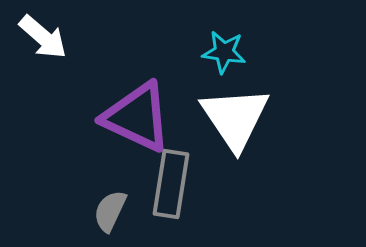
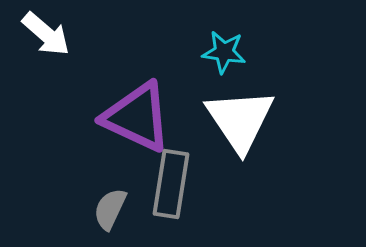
white arrow: moved 3 px right, 3 px up
white triangle: moved 5 px right, 2 px down
gray semicircle: moved 2 px up
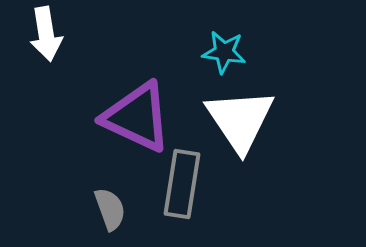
white arrow: rotated 40 degrees clockwise
gray rectangle: moved 11 px right
gray semicircle: rotated 135 degrees clockwise
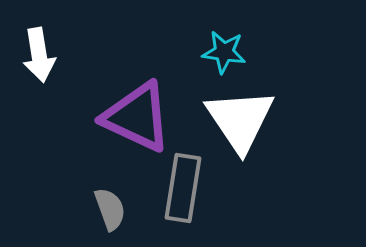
white arrow: moved 7 px left, 21 px down
gray rectangle: moved 1 px right, 4 px down
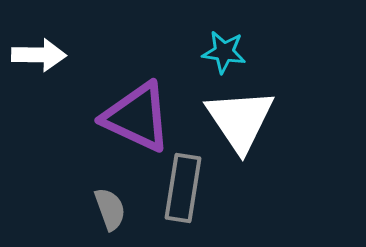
white arrow: rotated 80 degrees counterclockwise
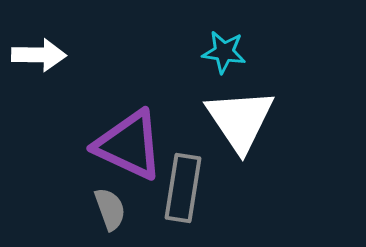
purple triangle: moved 8 px left, 28 px down
